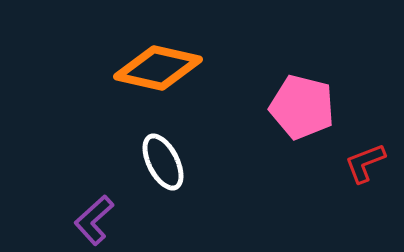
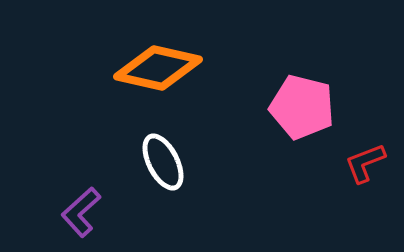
purple L-shape: moved 13 px left, 8 px up
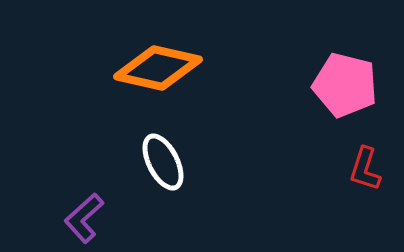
pink pentagon: moved 43 px right, 22 px up
red L-shape: moved 6 px down; rotated 51 degrees counterclockwise
purple L-shape: moved 3 px right, 6 px down
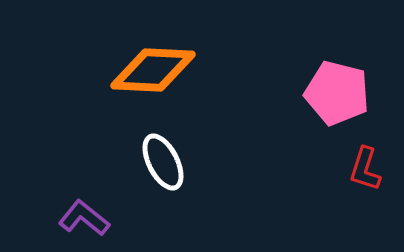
orange diamond: moved 5 px left, 2 px down; rotated 10 degrees counterclockwise
pink pentagon: moved 8 px left, 8 px down
purple L-shape: rotated 81 degrees clockwise
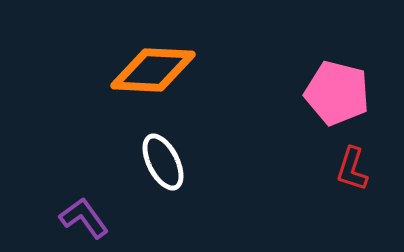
red L-shape: moved 13 px left
purple L-shape: rotated 15 degrees clockwise
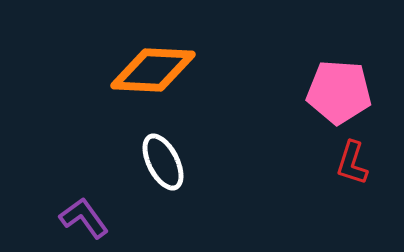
pink pentagon: moved 2 px right, 1 px up; rotated 10 degrees counterclockwise
red L-shape: moved 6 px up
